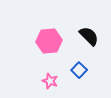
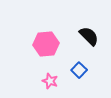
pink hexagon: moved 3 px left, 3 px down
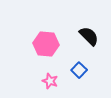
pink hexagon: rotated 10 degrees clockwise
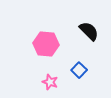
black semicircle: moved 5 px up
pink star: moved 1 px down
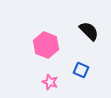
pink hexagon: moved 1 px down; rotated 15 degrees clockwise
blue square: moved 2 px right; rotated 21 degrees counterclockwise
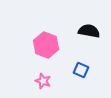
black semicircle: rotated 35 degrees counterclockwise
pink star: moved 7 px left, 1 px up
